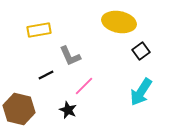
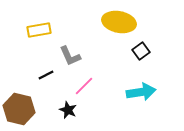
cyan arrow: rotated 132 degrees counterclockwise
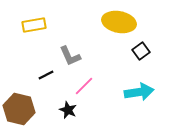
yellow rectangle: moved 5 px left, 5 px up
cyan arrow: moved 2 px left
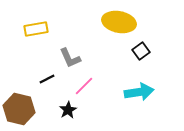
yellow rectangle: moved 2 px right, 4 px down
gray L-shape: moved 2 px down
black line: moved 1 px right, 4 px down
black star: rotated 18 degrees clockwise
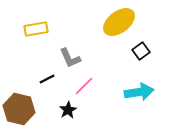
yellow ellipse: rotated 48 degrees counterclockwise
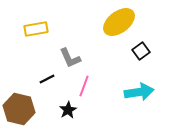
pink line: rotated 25 degrees counterclockwise
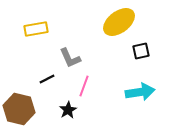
black square: rotated 24 degrees clockwise
cyan arrow: moved 1 px right
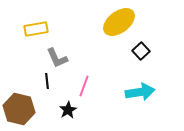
black square: rotated 30 degrees counterclockwise
gray L-shape: moved 13 px left
black line: moved 2 px down; rotated 70 degrees counterclockwise
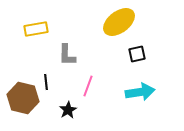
black square: moved 4 px left, 3 px down; rotated 30 degrees clockwise
gray L-shape: moved 10 px right, 3 px up; rotated 25 degrees clockwise
black line: moved 1 px left, 1 px down
pink line: moved 4 px right
brown hexagon: moved 4 px right, 11 px up
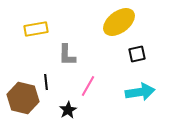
pink line: rotated 10 degrees clockwise
